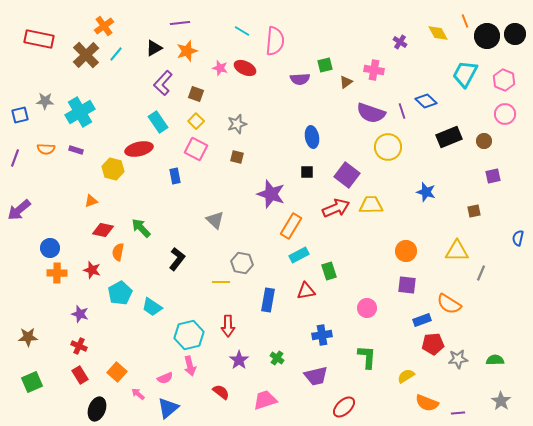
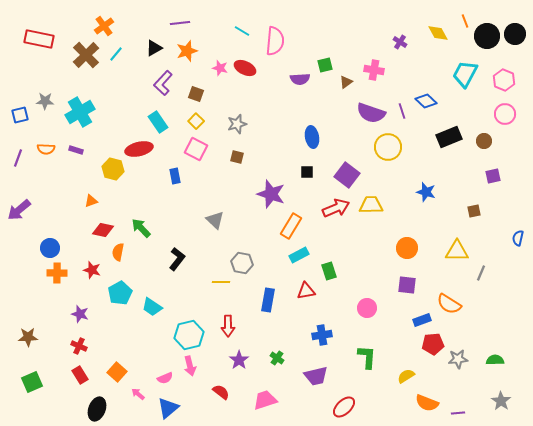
purple line at (15, 158): moved 3 px right
orange circle at (406, 251): moved 1 px right, 3 px up
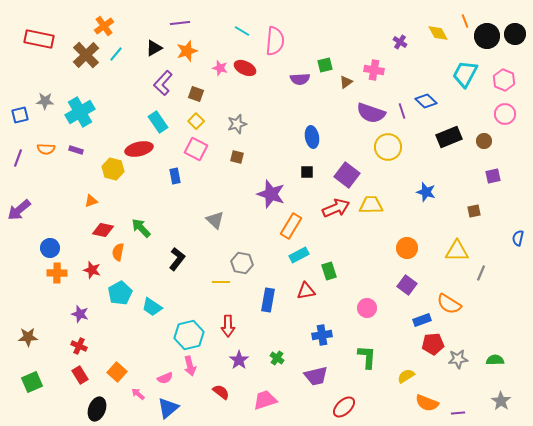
purple square at (407, 285): rotated 30 degrees clockwise
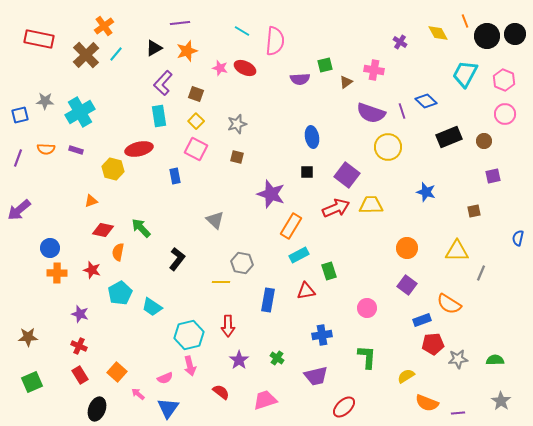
cyan rectangle at (158, 122): moved 1 px right, 6 px up; rotated 25 degrees clockwise
blue triangle at (168, 408): rotated 15 degrees counterclockwise
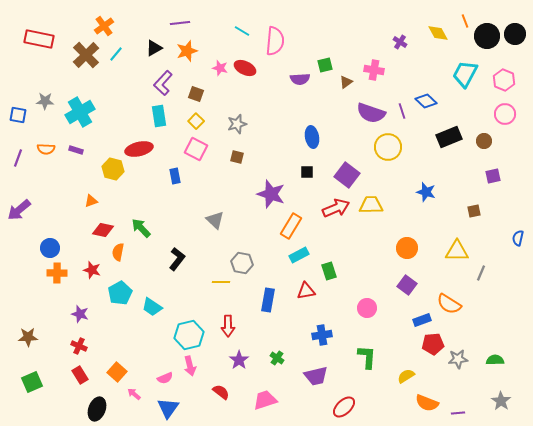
blue square at (20, 115): moved 2 px left; rotated 24 degrees clockwise
pink arrow at (138, 394): moved 4 px left
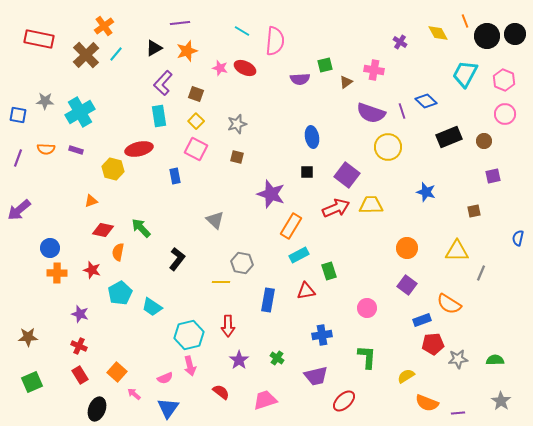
red ellipse at (344, 407): moved 6 px up
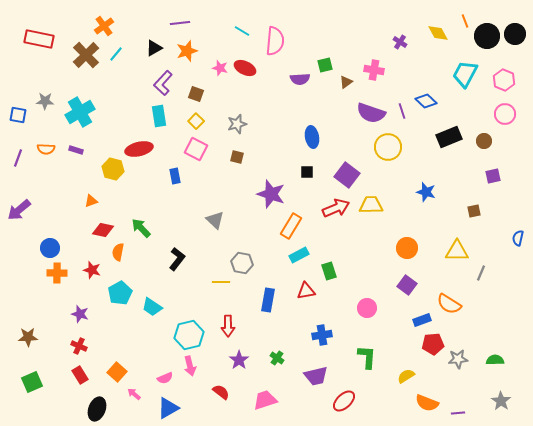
blue triangle at (168, 408): rotated 25 degrees clockwise
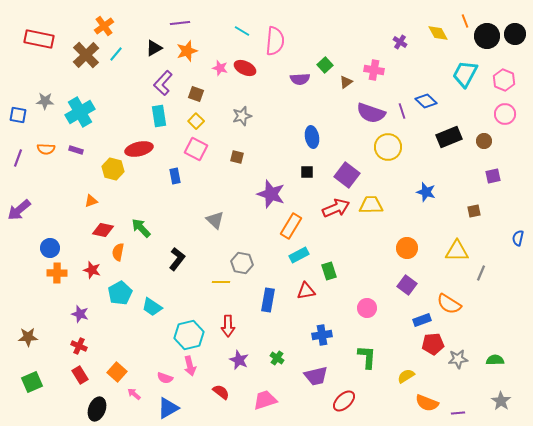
green square at (325, 65): rotated 28 degrees counterclockwise
gray star at (237, 124): moved 5 px right, 8 px up
purple star at (239, 360): rotated 12 degrees counterclockwise
pink semicircle at (165, 378): rotated 42 degrees clockwise
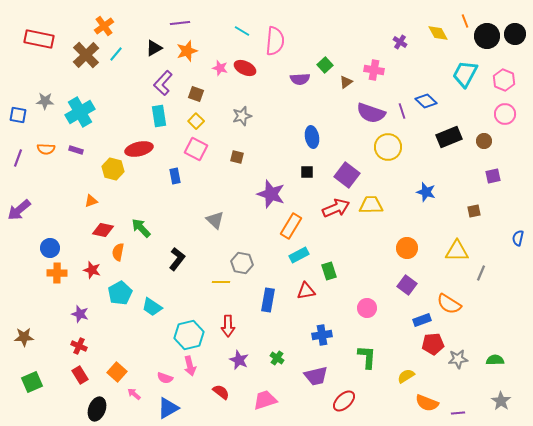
brown star at (28, 337): moved 4 px left
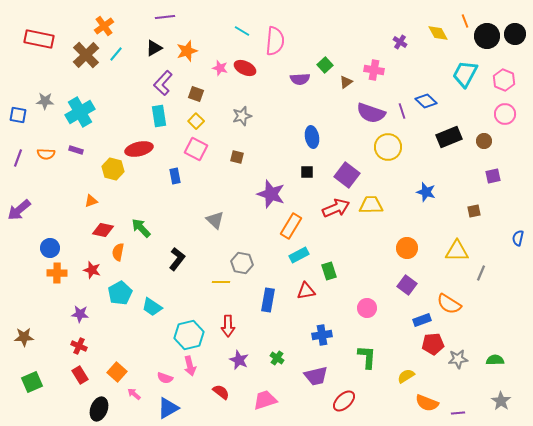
purple line at (180, 23): moved 15 px left, 6 px up
orange semicircle at (46, 149): moved 5 px down
purple star at (80, 314): rotated 12 degrees counterclockwise
black ellipse at (97, 409): moved 2 px right
